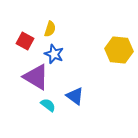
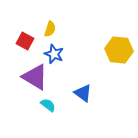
purple triangle: moved 1 px left
blue triangle: moved 8 px right, 3 px up
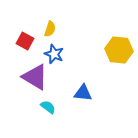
blue triangle: rotated 30 degrees counterclockwise
cyan semicircle: moved 2 px down
